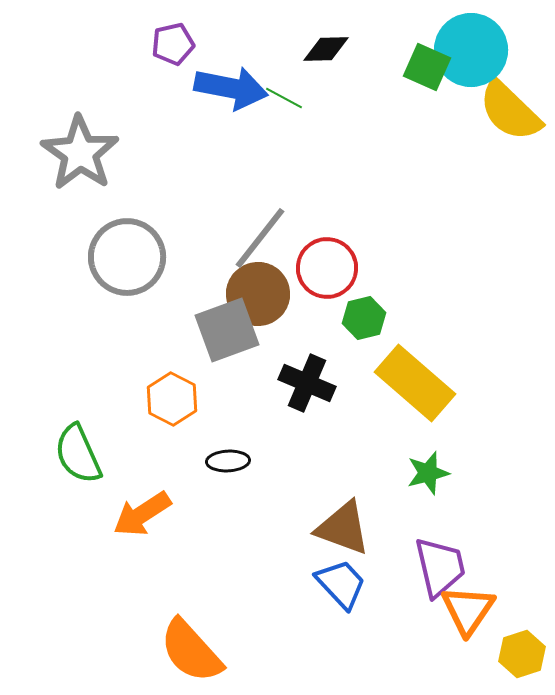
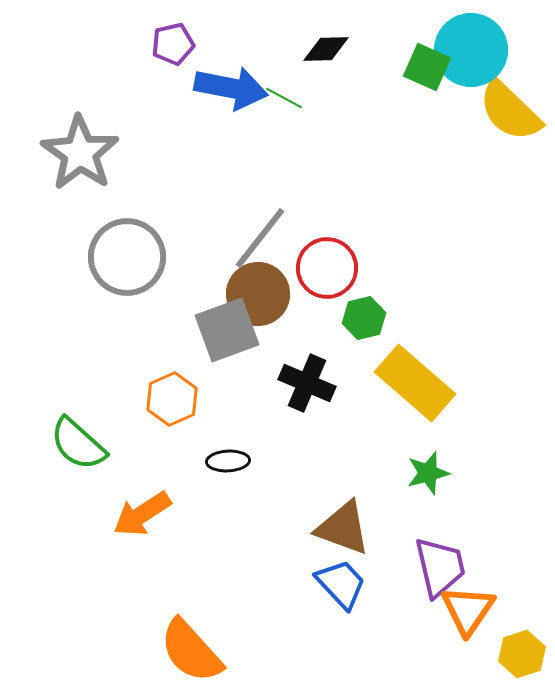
orange hexagon: rotated 9 degrees clockwise
green semicircle: moved 10 px up; rotated 24 degrees counterclockwise
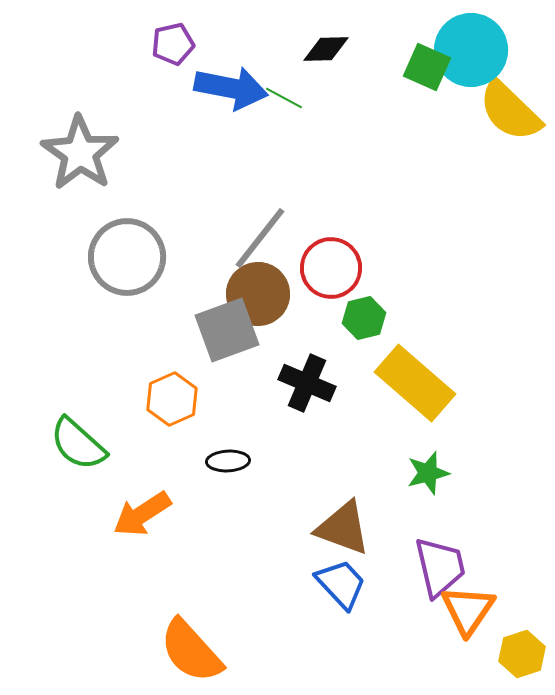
red circle: moved 4 px right
